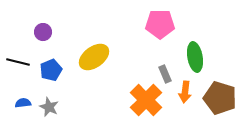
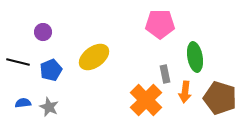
gray rectangle: rotated 12 degrees clockwise
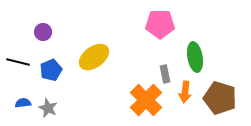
gray star: moved 1 px left, 1 px down
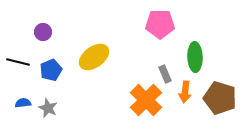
green ellipse: rotated 8 degrees clockwise
gray rectangle: rotated 12 degrees counterclockwise
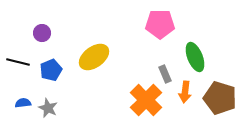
purple circle: moved 1 px left, 1 px down
green ellipse: rotated 20 degrees counterclockwise
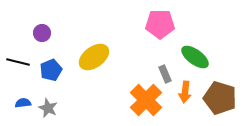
green ellipse: rotated 32 degrees counterclockwise
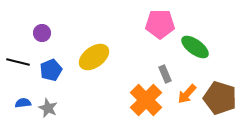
green ellipse: moved 10 px up
orange arrow: moved 2 px right, 2 px down; rotated 35 degrees clockwise
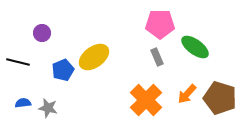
blue pentagon: moved 12 px right
gray rectangle: moved 8 px left, 17 px up
gray star: rotated 12 degrees counterclockwise
